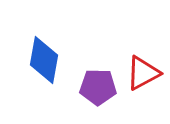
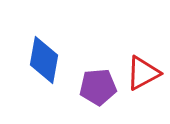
purple pentagon: rotated 6 degrees counterclockwise
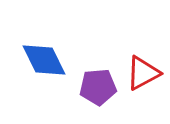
blue diamond: rotated 36 degrees counterclockwise
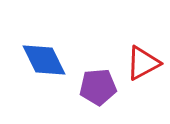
red triangle: moved 10 px up
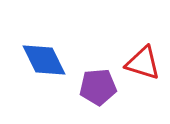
red triangle: rotated 45 degrees clockwise
